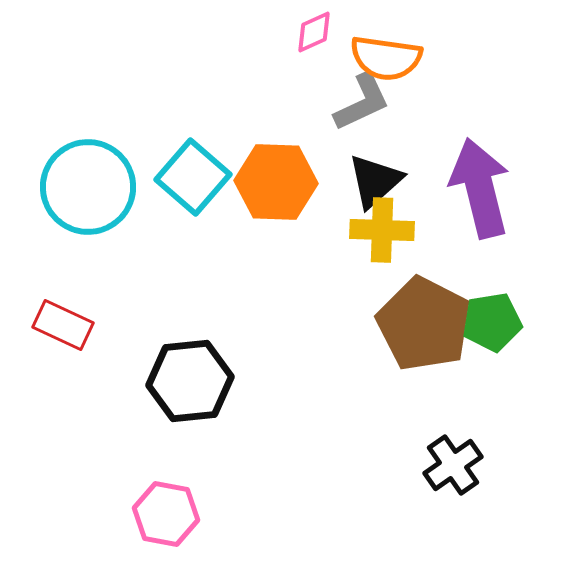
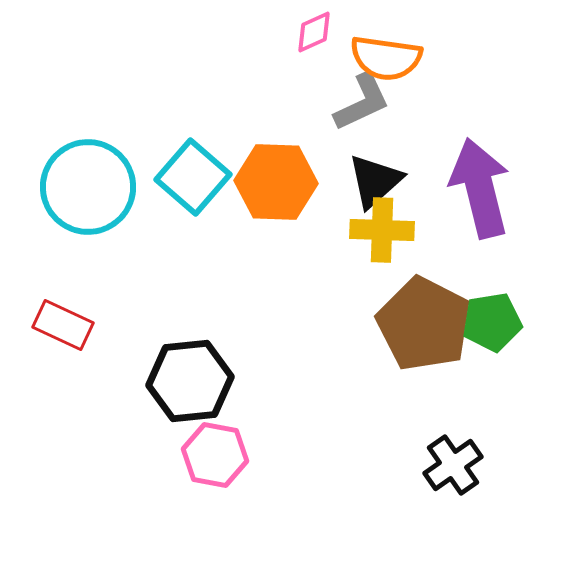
pink hexagon: moved 49 px right, 59 px up
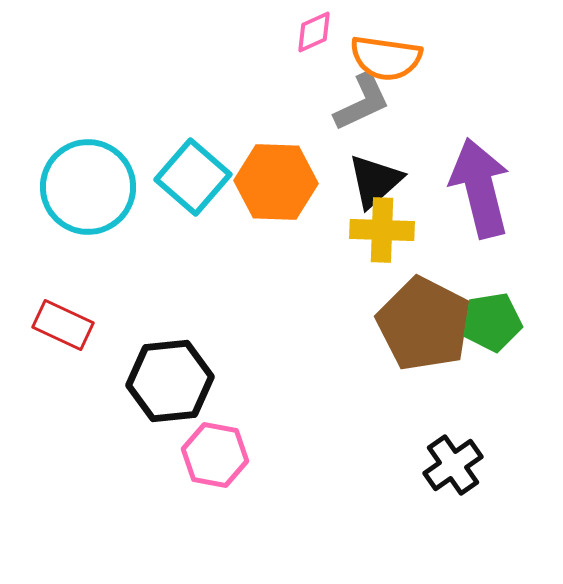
black hexagon: moved 20 px left
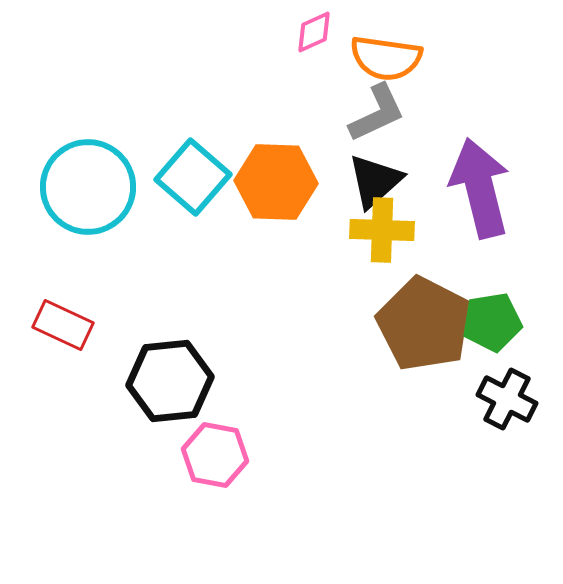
gray L-shape: moved 15 px right, 11 px down
black cross: moved 54 px right, 66 px up; rotated 28 degrees counterclockwise
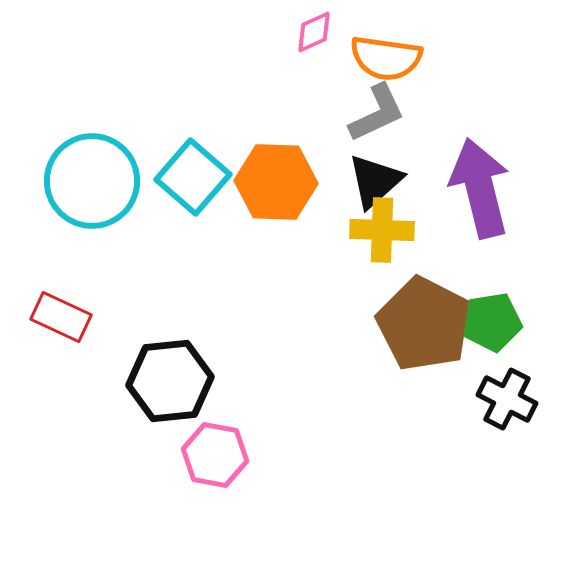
cyan circle: moved 4 px right, 6 px up
red rectangle: moved 2 px left, 8 px up
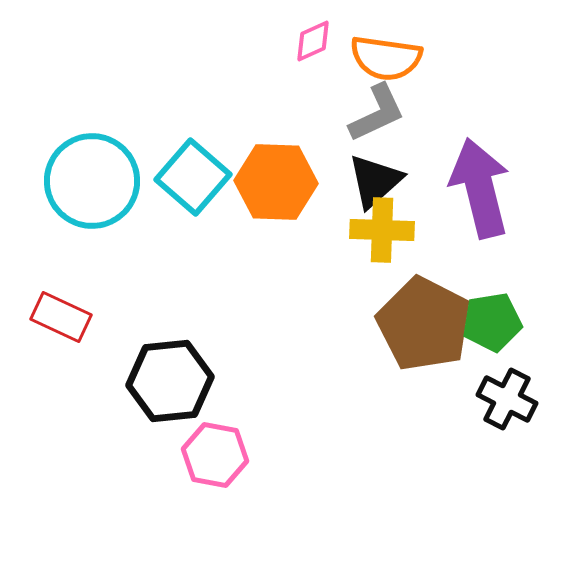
pink diamond: moved 1 px left, 9 px down
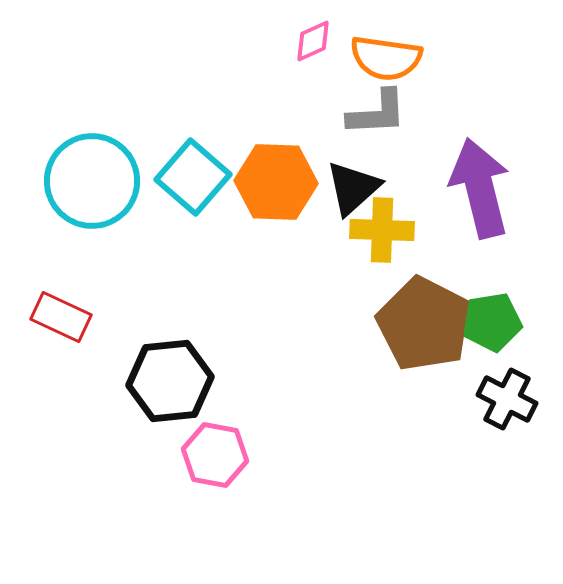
gray L-shape: rotated 22 degrees clockwise
black triangle: moved 22 px left, 7 px down
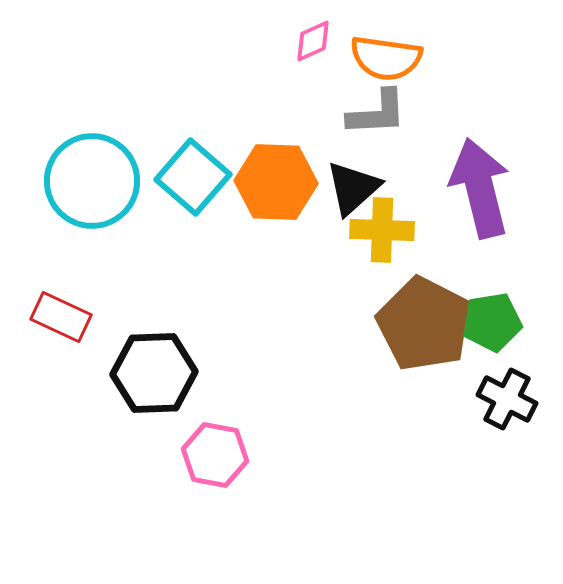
black hexagon: moved 16 px left, 8 px up; rotated 4 degrees clockwise
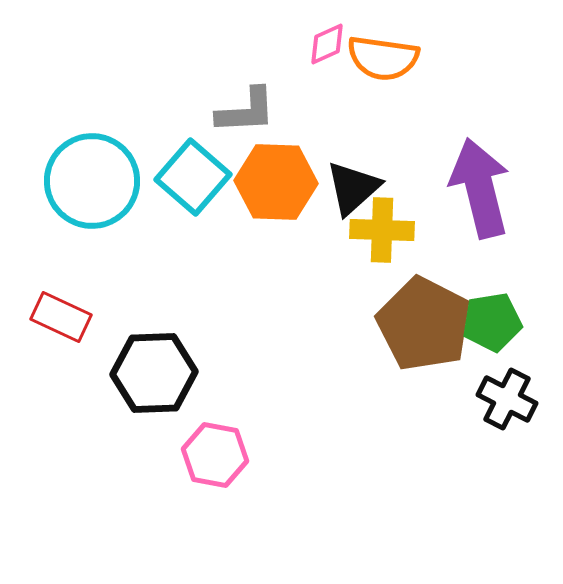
pink diamond: moved 14 px right, 3 px down
orange semicircle: moved 3 px left
gray L-shape: moved 131 px left, 2 px up
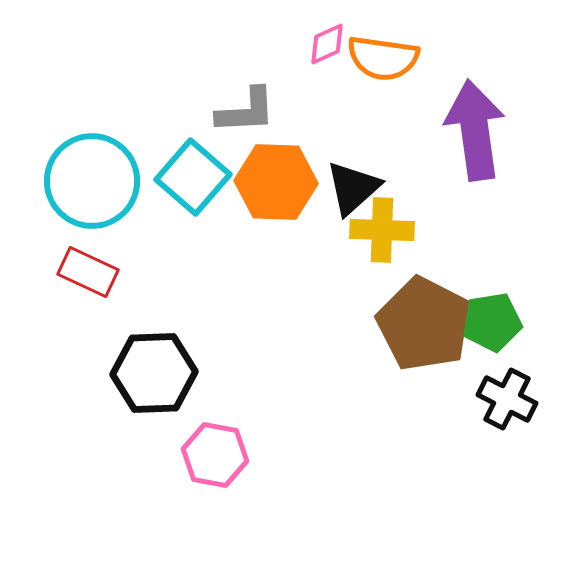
purple arrow: moved 5 px left, 58 px up; rotated 6 degrees clockwise
red rectangle: moved 27 px right, 45 px up
